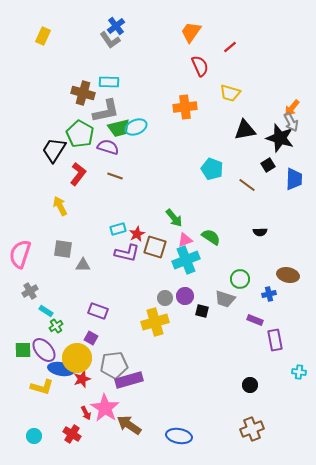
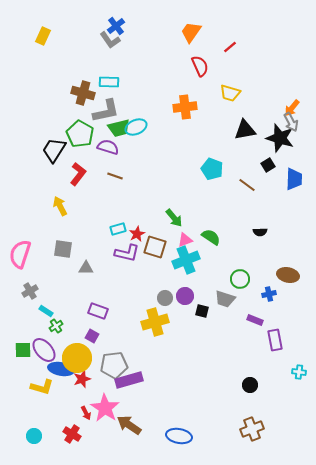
gray triangle at (83, 265): moved 3 px right, 3 px down
purple square at (91, 338): moved 1 px right, 2 px up
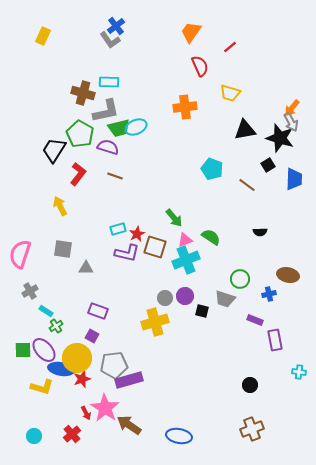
red cross at (72, 434): rotated 18 degrees clockwise
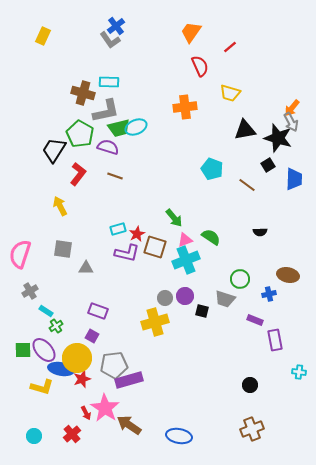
black star at (280, 138): moved 2 px left
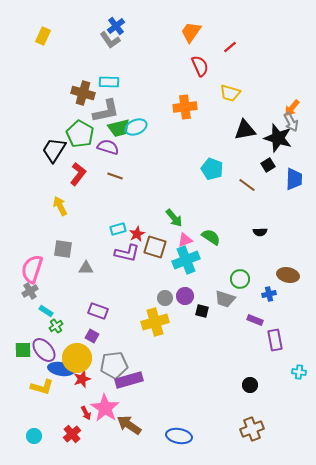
pink semicircle at (20, 254): moved 12 px right, 15 px down
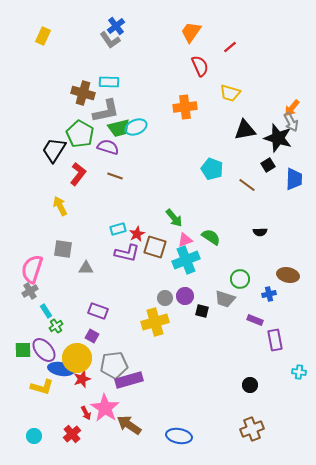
cyan rectangle at (46, 311): rotated 24 degrees clockwise
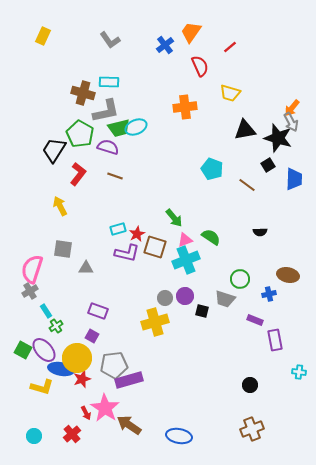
blue cross at (116, 26): moved 49 px right, 19 px down
green square at (23, 350): rotated 30 degrees clockwise
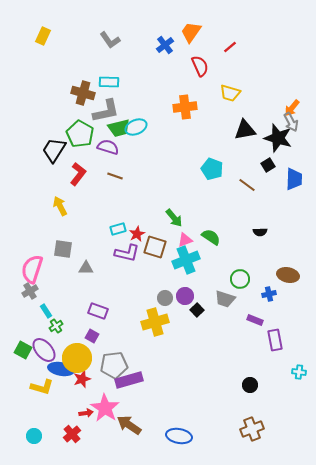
black square at (202, 311): moved 5 px left, 1 px up; rotated 32 degrees clockwise
red arrow at (86, 413): rotated 72 degrees counterclockwise
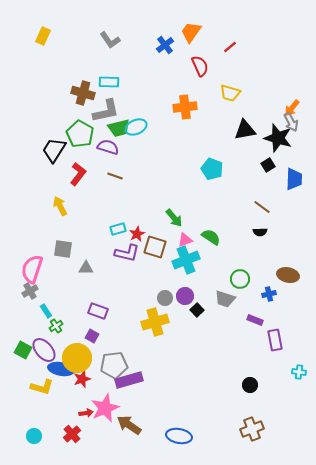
brown line at (247, 185): moved 15 px right, 22 px down
pink star at (105, 408): rotated 16 degrees clockwise
